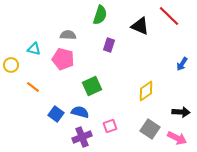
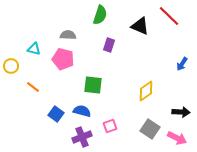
yellow circle: moved 1 px down
green square: moved 1 px right, 1 px up; rotated 30 degrees clockwise
blue semicircle: moved 2 px right, 1 px up
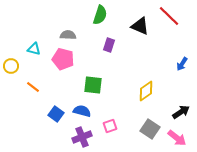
black arrow: rotated 36 degrees counterclockwise
pink arrow: rotated 12 degrees clockwise
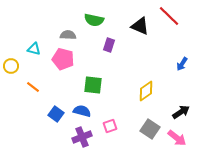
green semicircle: moved 6 px left, 5 px down; rotated 84 degrees clockwise
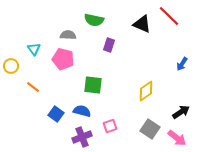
black triangle: moved 2 px right, 2 px up
cyan triangle: rotated 40 degrees clockwise
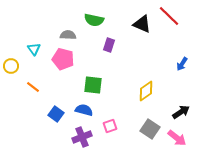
blue semicircle: moved 2 px right, 1 px up
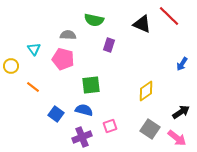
green square: moved 2 px left; rotated 12 degrees counterclockwise
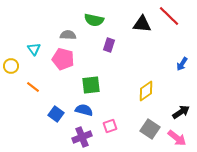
black triangle: rotated 18 degrees counterclockwise
